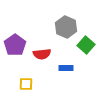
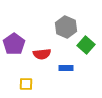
purple pentagon: moved 1 px left, 1 px up
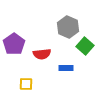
gray hexagon: moved 2 px right
green square: moved 1 px left, 1 px down
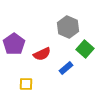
green square: moved 3 px down
red semicircle: rotated 18 degrees counterclockwise
blue rectangle: rotated 40 degrees counterclockwise
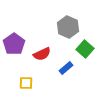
yellow square: moved 1 px up
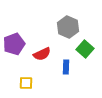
purple pentagon: rotated 15 degrees clockwise
blue rectangle: moved 1 px up; rotated 48 degrees counterclockwise
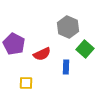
purple pentagon: rotated 25 degrees counterclockwise
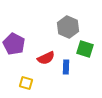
green square: rotated 24 degrees counterclockwise
red semicircle: moved 4 px right, 4 px down
yellow square: rotated 16 degrees clockwise
